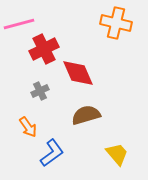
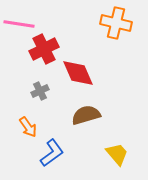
pink line: rotated 24 degrees clockwise
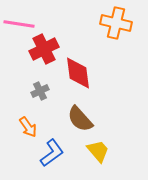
red diamond: rotated 16 degrees clockwise
brown semicircle: moved 6 px left, 4 px down; rotated 116 degrees counterclockwise
yellow trapezoid: moved 19 px left, 3 px up
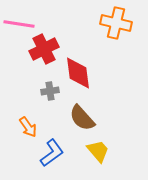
gray cross: moved 10 px right; rotated 18 degrees clockwise
brown semicircle: moved 2 px right, 1 px up
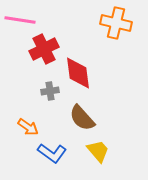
pink line: moved 1 px right, 4 px up
orange arrow: rotated 20 degrees counterclockwise
blue L-shape: rotated 72 degrees clockwise
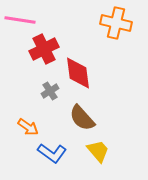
gray cross: rotated 24 degrees counterclockwise
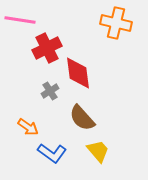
red cross: moved 3 px right, 1 px up
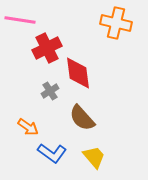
yellow trapezoid: moved 4 px left, 6 px down
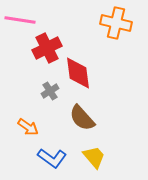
blue L-shape: moved 5 px down
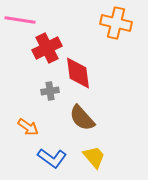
gray cross: rotated 24 degrees clockwise
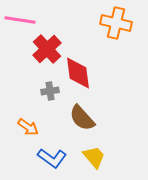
red cross: moved 1 px down; rotated 16 degrees counterclockwise
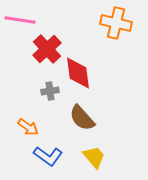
blue L-shape: moved 4 px left, 2 px up
